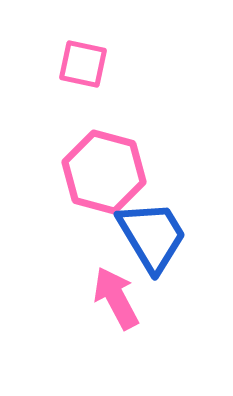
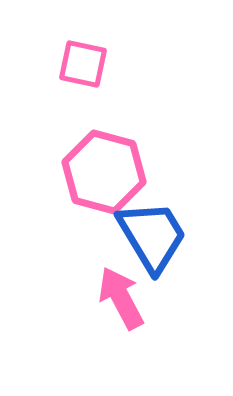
pink arrow: moved 5 px right
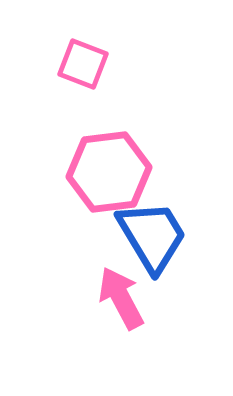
pink square: rotated 9 degrees clockwise
pink hexagon: moved 5 px right; rotated 22 degrees counterclockwise
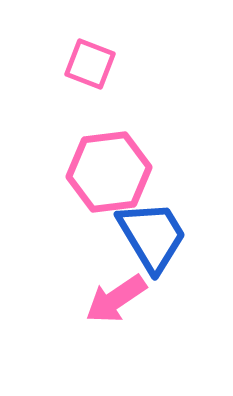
pink square: moved 7 px right
pink arrow: moved 5 px left, 1 px down; rotated 96 degrees counterclockwise
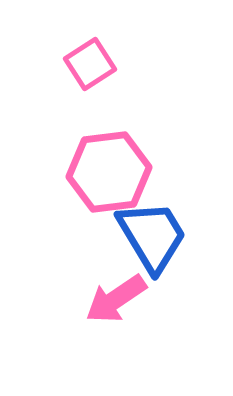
pink square: rotated 36 degrees clockwise
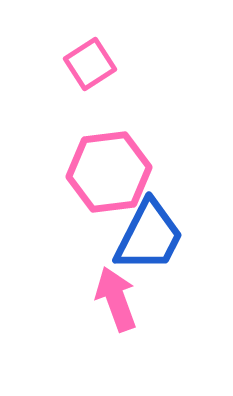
blue trapezoid: moved 3 px left; rotated 58 degrees clockwise
pink arrow: rotated 104 degrees clockwise
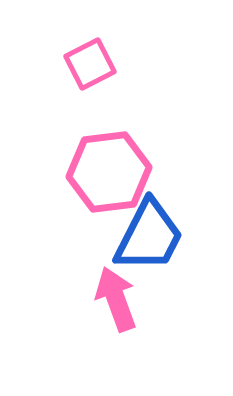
pink square: rotated 6 degrees clockwise
